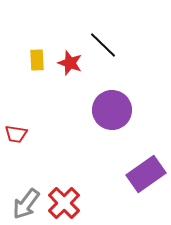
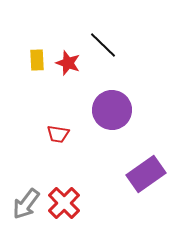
red star: moved 2 px left
red trapezoid: moved 42 px right
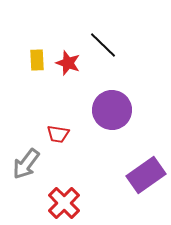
purple rectangle: moved 1 px down
gray arrow: moved 40 px up
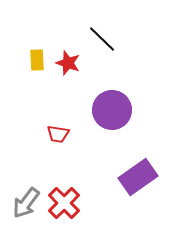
black line: moved 1 px left, 6 px up
gray arrow: moved 39 px down
purple rectangle: moved 8 px left, 2 px down
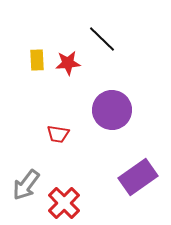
red star: rotated 25 degrees counterclockwise
gray arrow: moved 18 px up
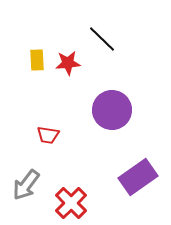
red trapezoid: moved 10 px left, 1 px down
red cross: moved 7 px right
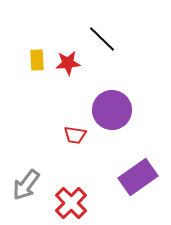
red trapezoid: moved 27 px right
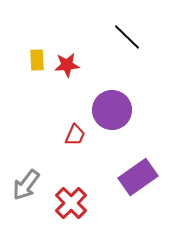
black line: moved 25 px right, 2 px up
red star: moved 1 px left, 2 px down
red trapezoid: rotated 75 degrees counterclockwise
